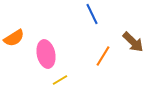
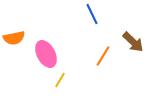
orange semicircle: rotated 20 degrees clockwise
pink ellipse: rotated 16 degrees counterclockwise
yellow line: rotated 28 degrees counterclockwise
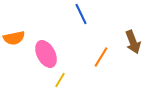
blue line: moved 11 px left
brown arrow: rotated 25 degrees clockwise
orange line: moved 2 px left, 1 px down
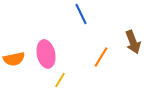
orange semicircle: moved 21 px down
pink ellipse: rotated 16 degrees clockwise
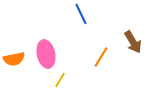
brown arrow: rotated 10 degrees counterclockwise
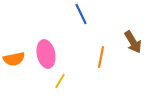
orange line: rotated 20 degrees counterclockwise
yellow line: moved 1 px down
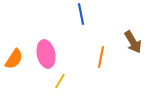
blue line: rotated 15 degrees clockwise
orange semicircle: rotated 45 degrees counterclockwise
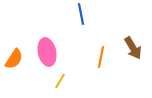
brown arrow: moved 6 px down
pink ellipse: moved 1 px right, 2 px up
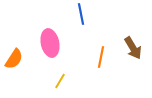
pink ellipse: moved 3 px right, 9 px up
